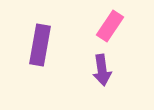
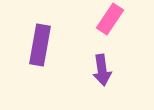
pink rectangle: moved 7 px up
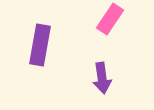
purple arrow: moved 8 px down
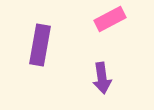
pink rectangle: rotated 28 degrees clockwise
